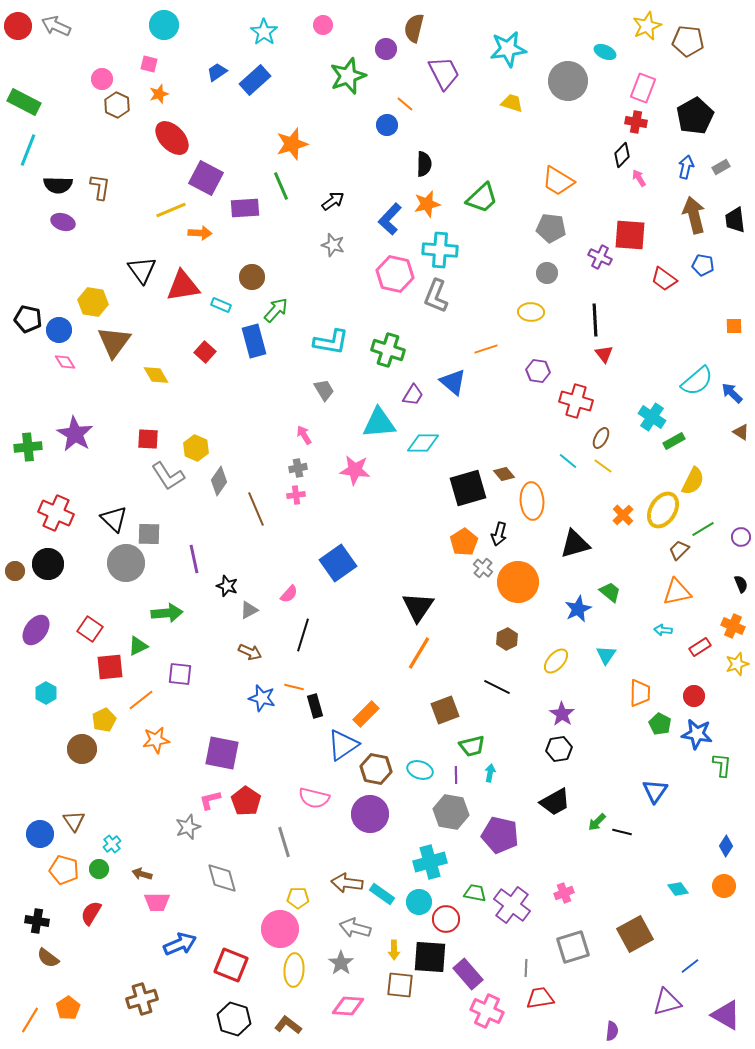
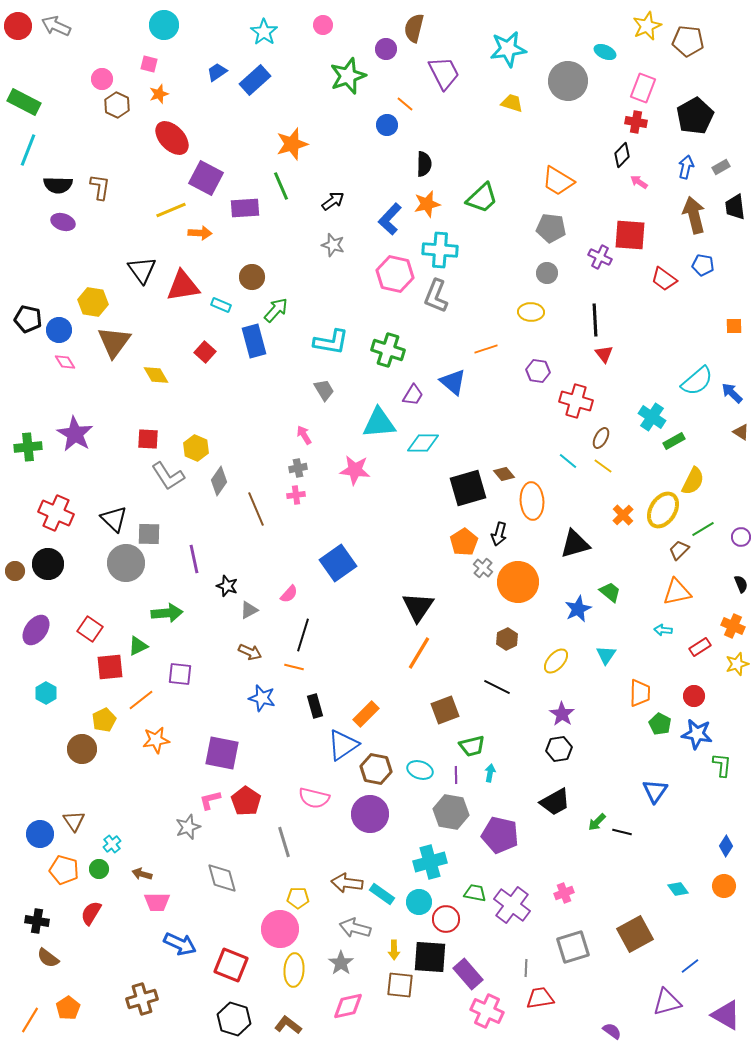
pink arrow at (639, 178): moved 4 px down; rotated 24 degrees counterclockwise
black trapezoid at (735, 220): moved 13 px up
orange line at (294, 687): moved 20 px up
blue arrow at (180, 944): rotated 48 degrees clockwise
pink diamond at (348, 1006): rotated 16 degrees counterclockwise
purple semicircle at (612, 1031): rotated 60 degrees counterclockwise
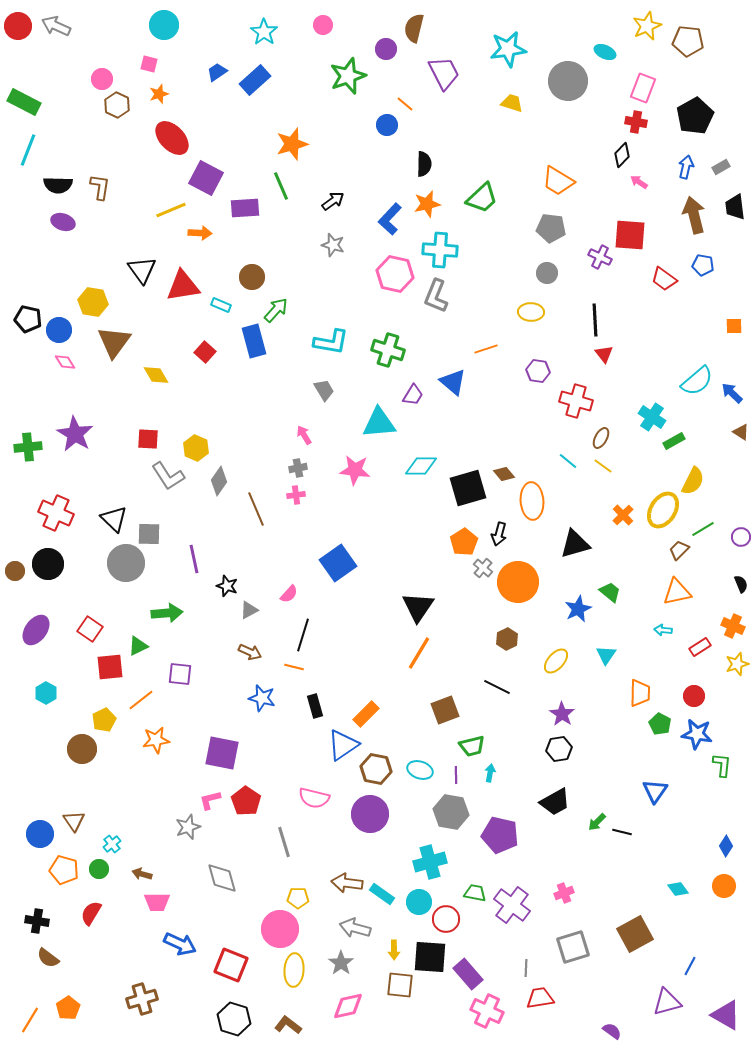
cyan diamond at (423, 443): moved 2 px left, 23 px down
blue line at (690, 966): rotated 24 degrees counterclockwise
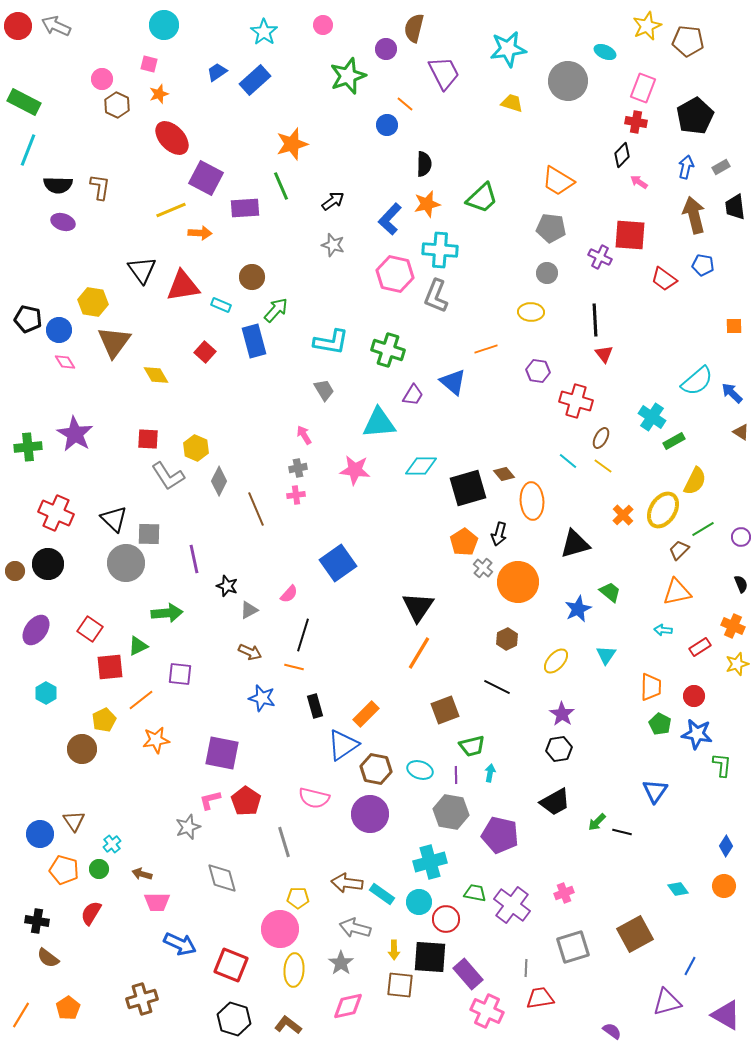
gray diamond at (219, 481): rotated 8 degrees counterclockwise
yellow semicircle at (693, 481): moved 2 px right
orange trapezoid at (640, 693): moved 11 px right, 6 px up
orange line at (30, 1020): moved 9 px left, 5 px up
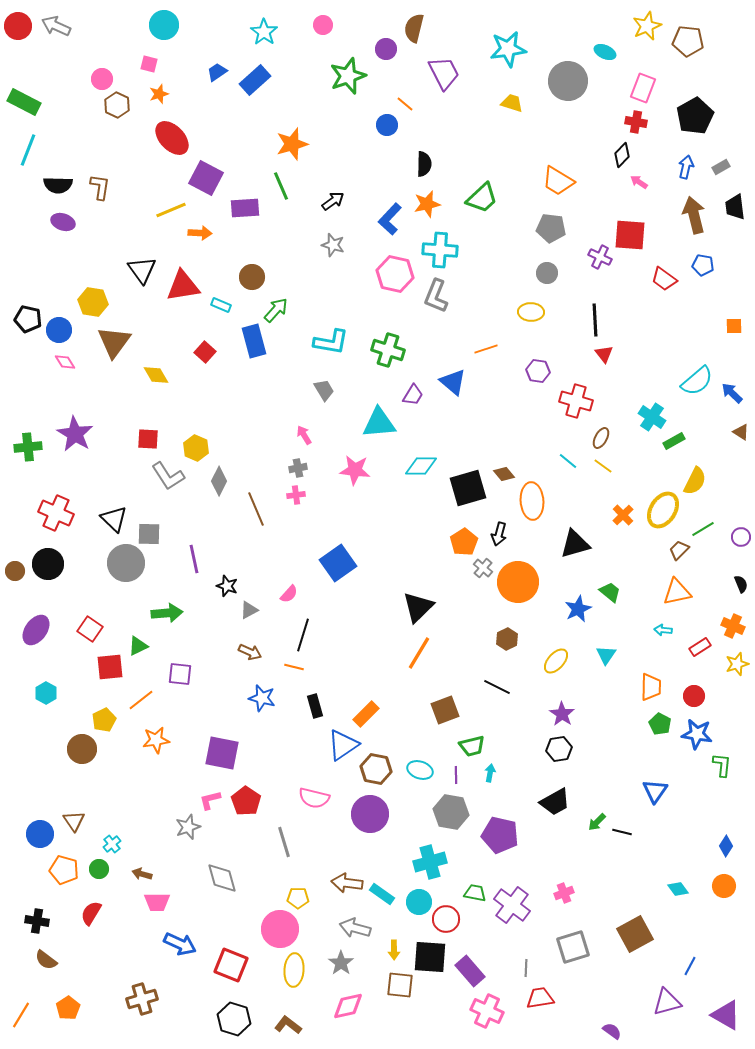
black triangle at (418, 607): rotated 12 degrees clockwise
brown semicircle at (48, 958): moved 2 px left, 2 px down
purple rectangle at (468, 974): moved 2 px right, 3 px up
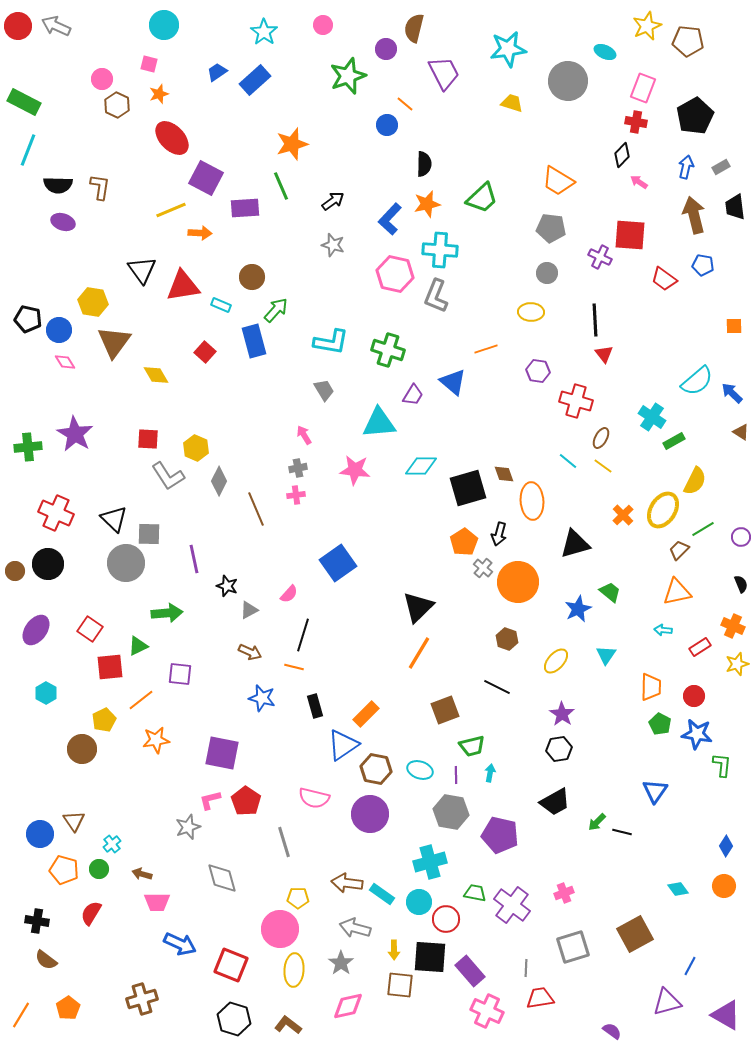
brown diamond at (504, 474): rotated 20 degrees clockwise
brown hexagon at (507, 639): rotated 15 degrees counterclockwise
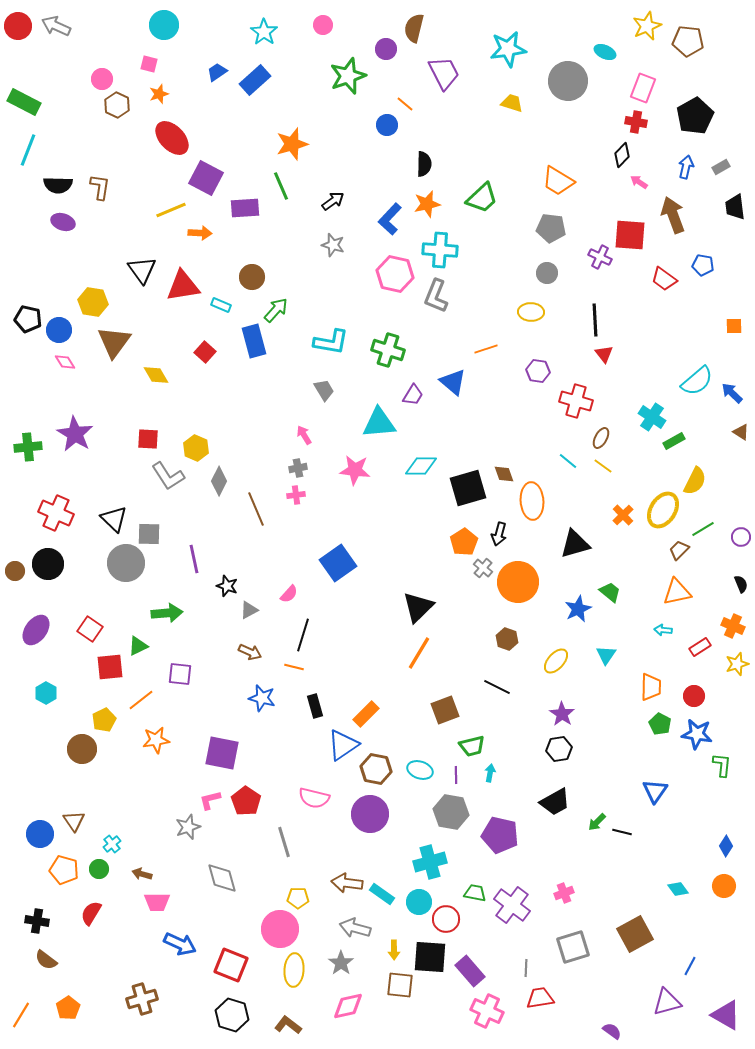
brown arrow at (694, 215): moved 21 px left; rotated 6 degrees counterclockwise
black hexagon at (234, 1019): moved 2 px left, 4 px up
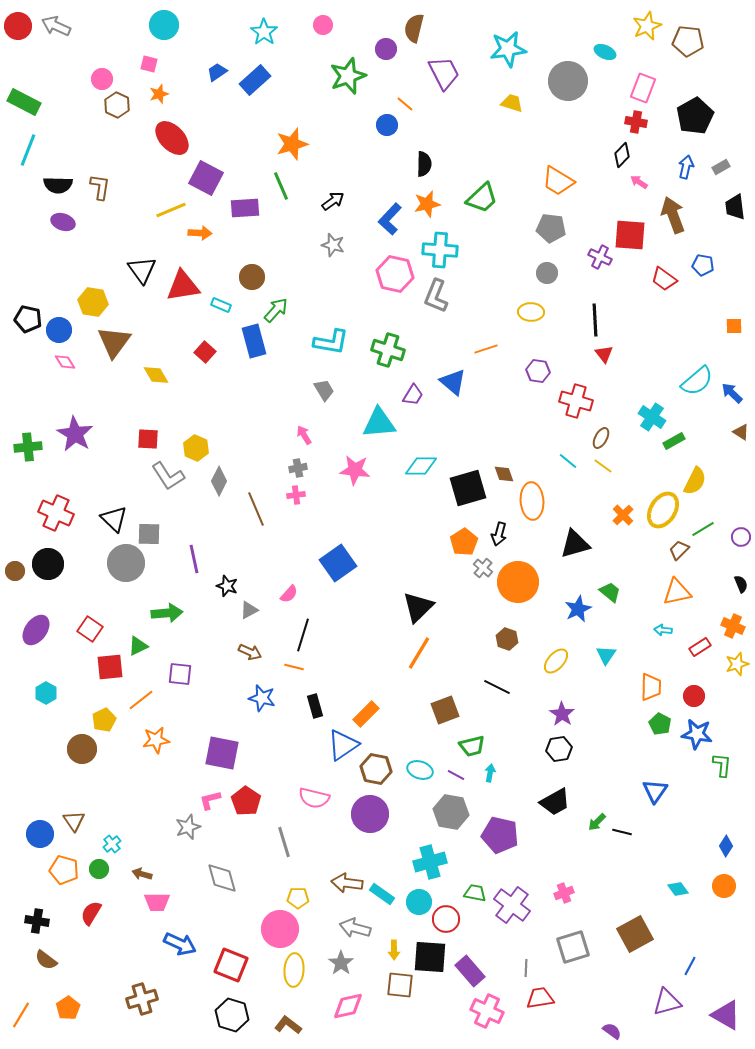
purple line at (456, 775): rotated 60 degrees counterclockwise
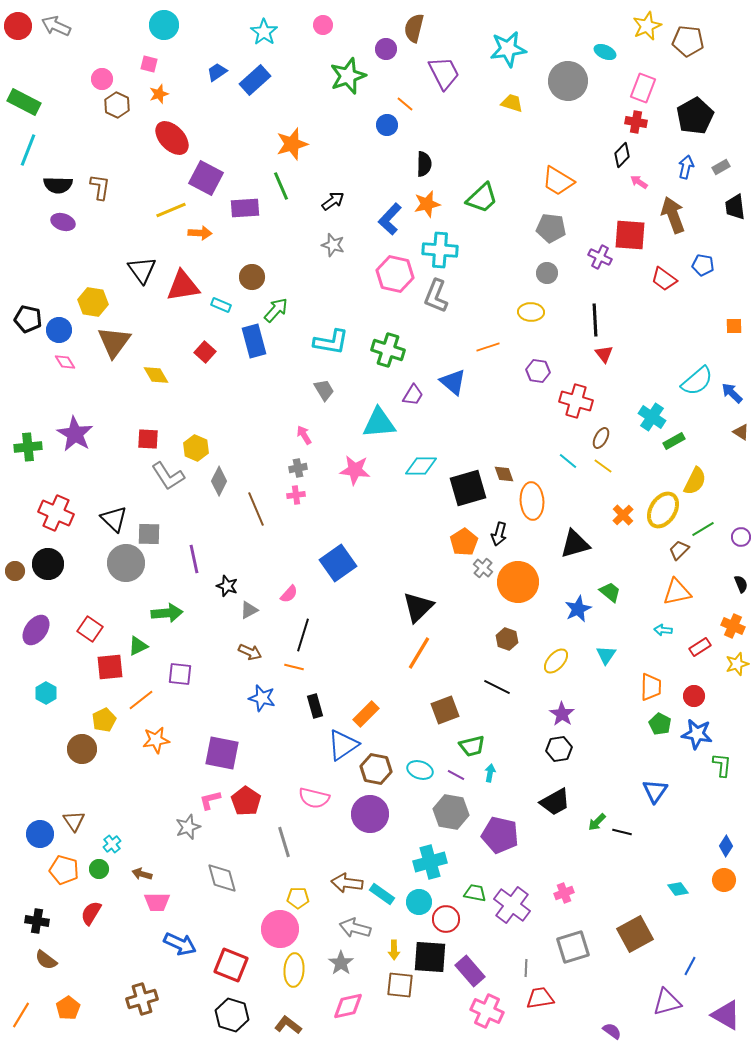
orange line at (486, 349): moved 2 px right, 2 px up
orange circle at (724, 886): moved 6 px up
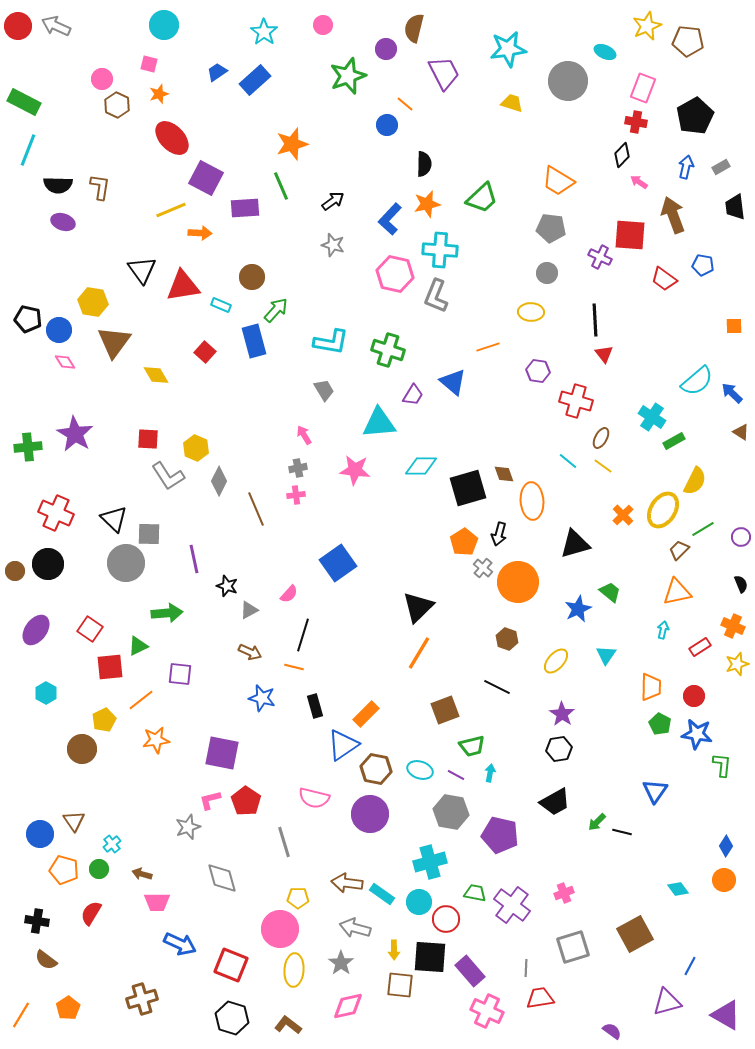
cyan arrow at (663, 630): rotated 96 degrees clockwise
black hexagon at (232, 1015): moved 3 px down
